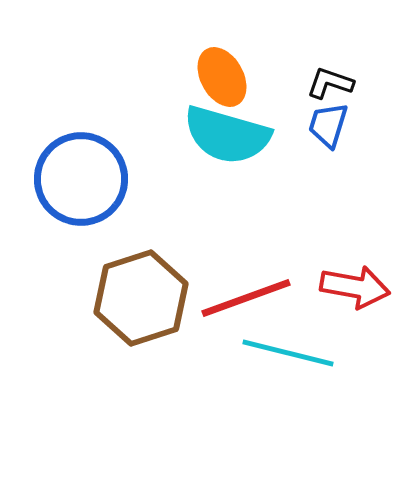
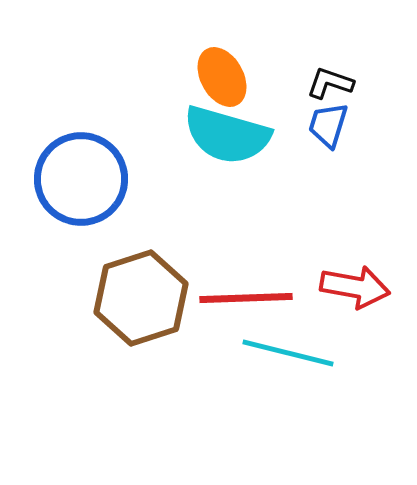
red line: rotated 18 degrees clockwise
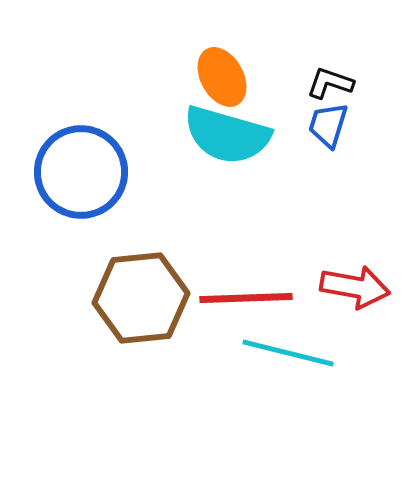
blue circle: moved 7 px up
brown hexagon: rotated 12 degrees clockwise
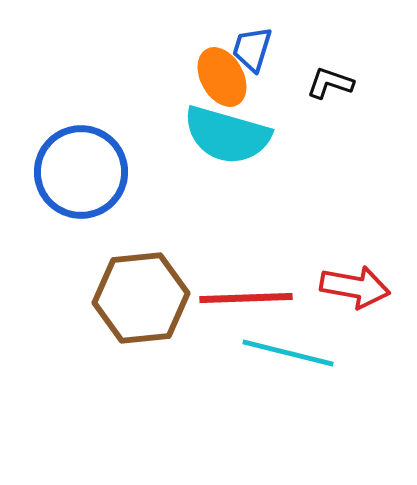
blue trapezoid: moved 76 px left, 76 px up
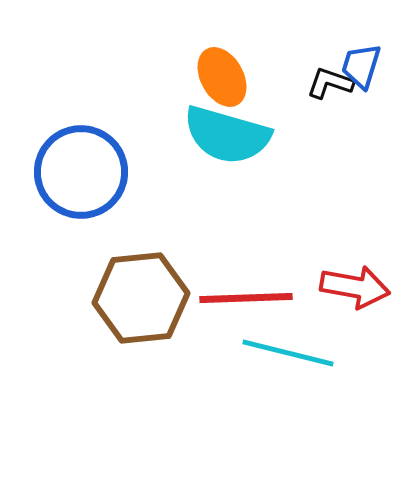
blue trapezoid: moved 109 px right, 17 px down
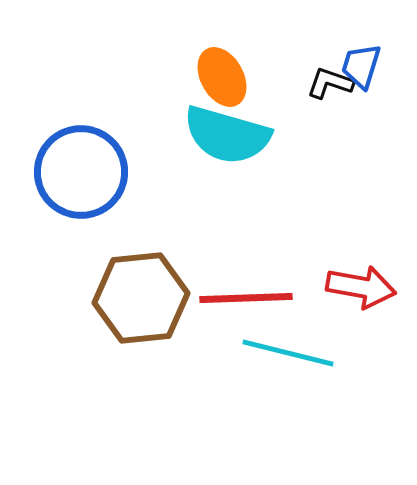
red arrow: moved 6 px right
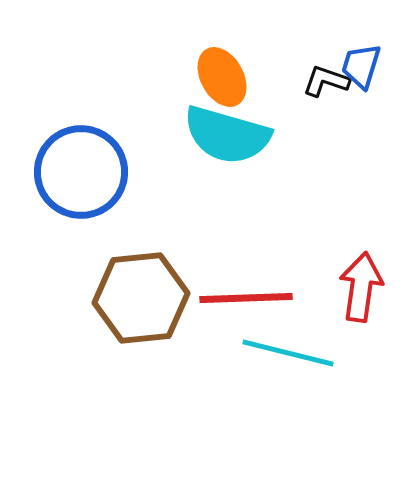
black L-shape: moved 4 px left, 2 px up
red arrow: rotated 92 degrees counterclockwise
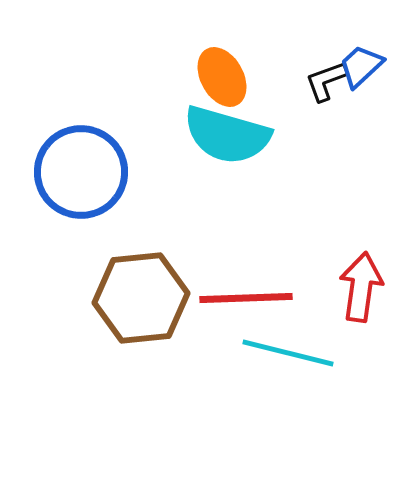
blue trapezoid: rotated 30 degrees clockwise
black L-shape: rotated 39 degrees counterclockwise
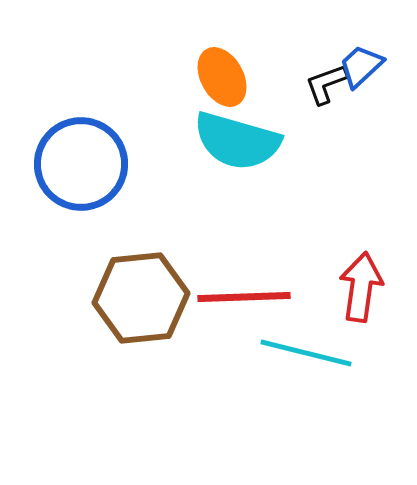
black L-shape: moved 3 px down
cyan semicircle: moved 10 px right, 6 px down
blue circle: moved 8 px up
red line: moved 2 px left, 1 px up
cyan line: moved 18 px right
